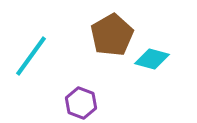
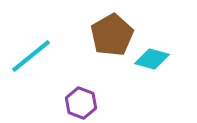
cyan line: rotated 15 degrees clockwise
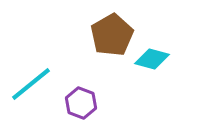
cyan line: moved 28 px down
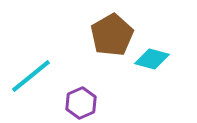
cyan line: moved 8 px up
purple hexagon: rotated 16 degrees clockwise
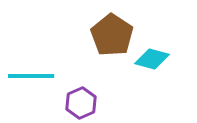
brown pentagon: rotated 9 degrees counterclockwise
cyan line: rotated 39 degrees clockwise
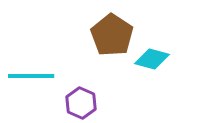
purple hexagon: rotated 12 degrees counterclockwise
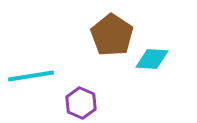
cyan diamond: rotated 12 degrees counterclockwise
cyan line: rotated 9 degrees counterclockwise
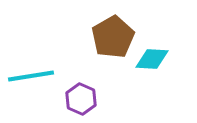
brown pentagon: moved 1 px right, 2 px down; rotated 9 degrees clockwise
purple hexagon: moved 4 px up
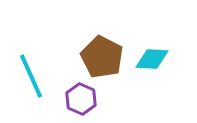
brown pentagon: moved 11 px left, 20 px down; rotated 15 degrees counterclockwise
cyan line: rotated 75 degrees clockwise
